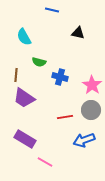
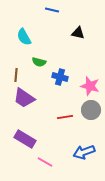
pink star: moved 2 px left, 1 px down; rotated 18 degrees counterclockwise
blue arrow: moved 12 px down
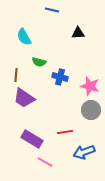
black triangle: rotated 16 degrees counterclockwise
red line: moved 15 px down
purple rectangle: moved 7 px right
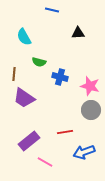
brown line: moved 2 px left, 1 px up
purple rectangle: moved 3 px left, 2 px down; rotated 70 degrees counterclockwise
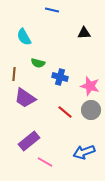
black triangle: moved 6 px right
green semicircle: moved 1 px left, 1 px down
purple trapezoid: moved 1 px right
red line: moved 20 px up; rotated 49 degrees clockwise
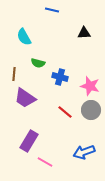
purple rectangle: rotated 20 degrees counterclockwise
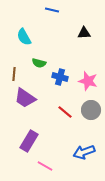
green semicircle: moved 1 px right
pink star: moved 2 px left, 5 px up
pink line: moved 4 px down
